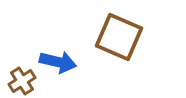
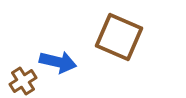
brown cross: moved 1 px right
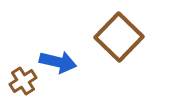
brown square: rotated 21 degrees clockwise
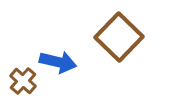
brown cross: rotated 16 degrees counterclockwise
